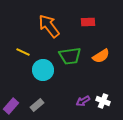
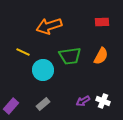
red rectangle: moved 14 px right
orange arrow: rotated 70 degrees counterclockwise
orange semicircle: rotated 30 degrees counterclockwise
gray rectangle: moved 6 px right, 1 px up
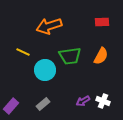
cyan circle: moved 2 px right
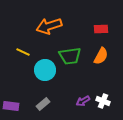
red rectangle: moved 1 px left, 7 px down
purple rectangle: rotated 56 degrees clockwise
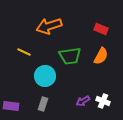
red rectangle: rotated 24 degrees clockwise
yellow line: moved 1 px right
cyan circle: moved 6 px down
gray rectangle: rotated 32 degrees counterclockwise
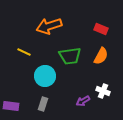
white cross: moved 10 px up
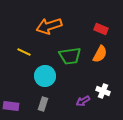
orange semicircle: moved 1 px left, 2 px up
